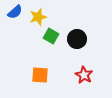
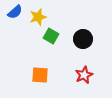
black circle: moved 6 px right
red star: rotated 18 degrees clockwise
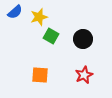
yellow star: moved 1 px right
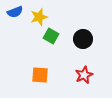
blue semicircle: rotated 21 degrees clockwise
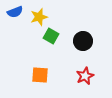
black circle: moved 2 px down
red star: moved 1 px right, 1 px down
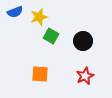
orange square: moved 1 px up
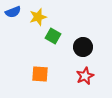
blue semicircle: moved 2 px left
yellow star: moved 1 px left
green square: moved 2 px right
black circle: moved 6 px down
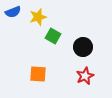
orange square: moved 2 px left
